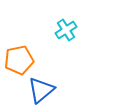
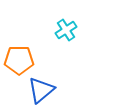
orange pentagon: rotated 12 degrees clockwise
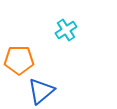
blue triangle: moved 1 px down
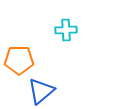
cyan cross: rotated 30 degrees clockwise
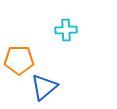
blue triangle: moved 3 px right, 4 px up
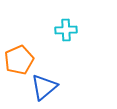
orange pentagon: rotated 24 degrees counterclockwise
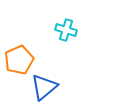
cyan cross: rotated 20 degrees clockwise
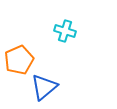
cyan cross: moved 1 px left, 1 px down
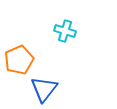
blue triangle: moved 2 px down; rotated 12 degrees counterclockwise
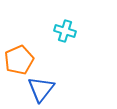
blue triangle: moved 3 px left
